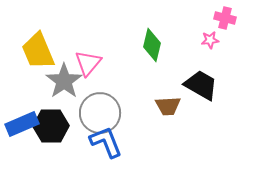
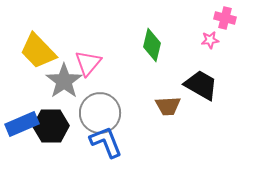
yellow trapezoid: rotated 21 degrees counterclockwise
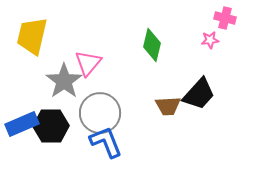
yellow trapezoid: moved 6 px left, 15 px up; rotated 57 degrees clockwise
black trapezoid: moved 2 px left, 9 px down; rotated 102 degrees clockwise
